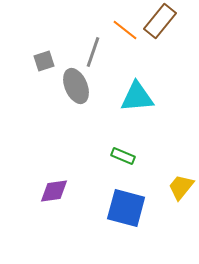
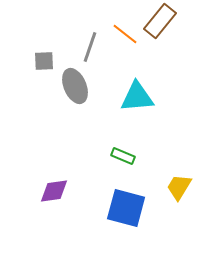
orange line: moved 4 px down
gray line: moved 3 px left, 5 px up
gray square: rotated 15 degrees clockwise
gray ellipse: moved 1 px left
yellow trapezoid: moved 2 px left; rotated 8 degrees counterclockwise
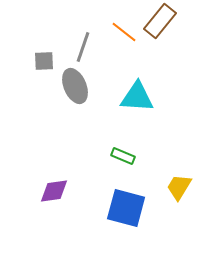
orange line: moved 1 px left, 2 px up
gray line: moved 7 px left
cyan triangle: rotated 9 degrees clockwise
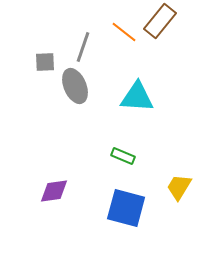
gray square: moved 1 px right, 1 px down
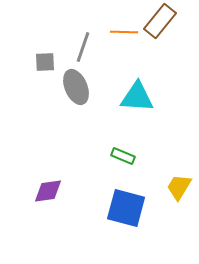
orange line: rotated 36 degrees counterclockwise
gray ellipse: moved 1 px right, 1 px down
purple diamond: moved 6 px left
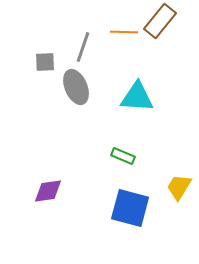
blue square: moved 4 px right
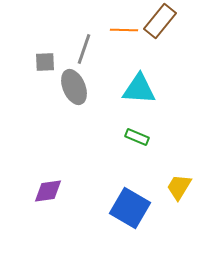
orange line: moved 2 px up
gray line: moved 1 px right, 2 px down
gray ellipse: moved 2 px left
cyan triangle: moved 2 px right, 8 px up
green rectangle: moved 14 px right, 19 px up
blue square: rotated 15 degrees clockwise
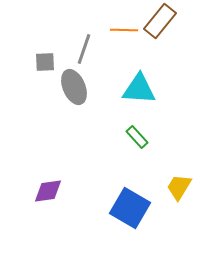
green rectangle: rotated 25 degrees clockwise
